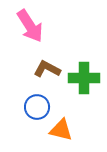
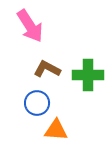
green cross: moved 4 px right, 3 px up
blue circle: moved 4 px up
orange triangle: moved 5 px left; rotated 10 degrees counterclockwise
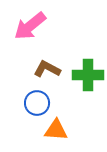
pink arrow: rotated 84 degrees clockwise
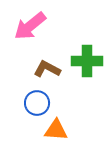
green cross: moved 1 px left, 14 px up
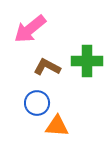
pink arrow: moved 3 px down
brown L-shape: moved 2 px up
orange triangle: moved 1 px right, 4 px up
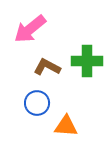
orange triangle: moved 9 px right
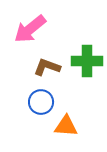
brown L-shape: rotated 8 degrees counterclockwise
blue circle: moved 4 px right, 1 px up
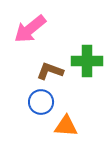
brown L-shape: moved 3 px right, 4 px down
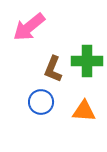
pink arrow: moved 1 px left, 2 px up
brown L-shape: moved 3 px right, 2 px up; rotated 88 degrees counterclockwise
orange triangle: moved 18 px right, 15 px up
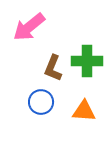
brown L-shape: moved 1 px up
